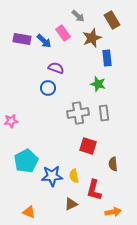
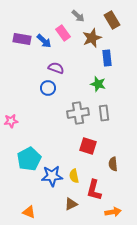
cyan pentagon: moved 3 px right, 2 px up
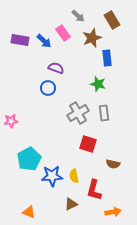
purple rectangle: moved 2 px left, 1 px down
gray cross: rotated 20 degrees counterclockwise
red square: moved 2 px up
brown semicircle: rotated 72 degrees counterclockwise
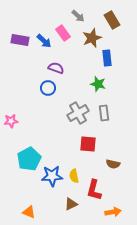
red square: rotated 12 degrees counterclockwise
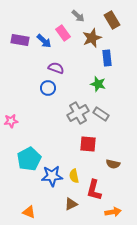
gray rectangle: moved 3 px left, 1 px down; rotated 49 degrees counterclockwise
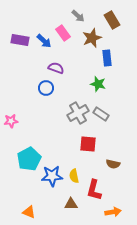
blue circle: moved 2 px left
brown triangle: rotated 24 degrees clockwise
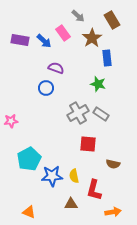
brown star: rotated 12 degrees counterclockwise
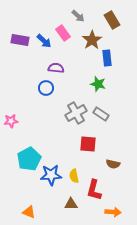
brown star: moved 2 px down
purple semicircle: rotated 14 degrees counterclockwise
gray cross: moved 2 px left
blue star: moved 1 px left, 1 px up
orange arrow: rotated 14 degrees clockwise
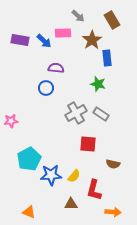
pink rectangle: rotated 56 degrees counterclockwise
yellow semicircle: rotated 128 degrees counterclockwise
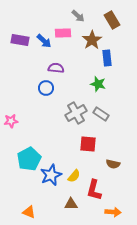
blue star: rotated 20 degrees counterclockwise
